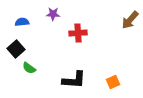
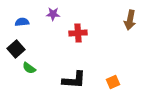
brown arrow: rotated 30 degrees counterclockwise
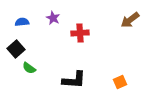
purple star: moved 4 px down; rotated 24 degrees clockwise
brown arrow: rotated 42 degrees clockwise
red cross: moved 2 px right
orange square: moved 7 px right
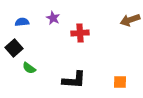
brown arrow: rotated 18 degrees clockwise
black square: moved 2 px left, 1 px up
orange square: rotated 24 degrees clockwise
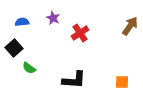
brown arrow: moved 6 px down; rotated 144 degrees clockwise
red cross: rotated 30 degrees counterclockwise
orange square: moved 2 px right
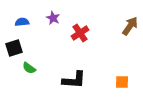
black square: rotated 24 degrees clockwise
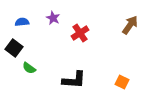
brown arrow: moved 1 px up
black square: rotated 36 degrees counterclockwise
orange square: rotated 24 degrees clockwise
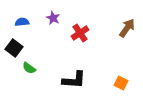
brown arrow: moved 3 px left, 3 px down
orange square: moved 1 px left, 1 px down
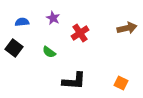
brown arrow: rotated 42 degrees clockwise
green semicircle: moved 20 px right, 16 px up
black L-shape: moved 1 px down
